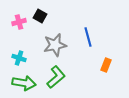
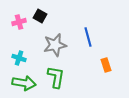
orange rectangle: rotated 40 degrees counterclockwise
green L-shape: rotated 40 degrees counterclockwise
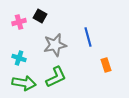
green L-shape: rotated 55 degrees clockwise
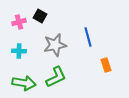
cyan cross: moved 7 px up; rotated 16 degrees counterclockwise
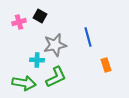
cyan cross: moved 18 px right, 9 px down
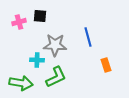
black square: rotated 24 degrees counterclockwise
gray star: rotated 15 degrees clockwise
green arrow: moved 3 px left
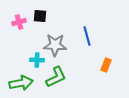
blue line: moved 1 px left, 1 px up
orange rectangle: rotated 40 degrees clockwise
green arrow: rotated 20 degrees counterclockwise
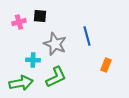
gray star: moved 1 px up; rotated 20 degrees clockwise
cyan cross: moved 4 px left
